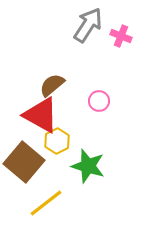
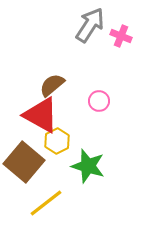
gray arrow: moved 2 px right
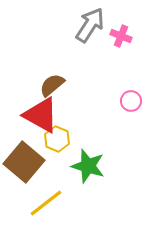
pink circle: moved 32 px right
yellow hexagon: moved 2 px up; rotated 10 degrees counterclockwise
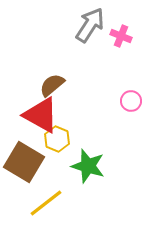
brown square: rotated 9 degrees counterclockwise
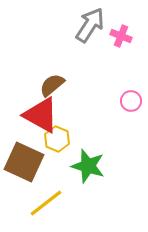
brown square: rotated 6 degrees counterclockwise
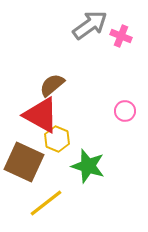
gray arrow: rotated 21 degrees clockwise
pink circle: moved 6 px left, 10 px down
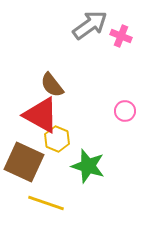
brown semicircle: rotated 88 degrees counterclockwise
yellow line: rotated 57 degrees clockwise
